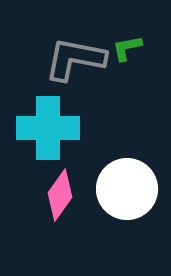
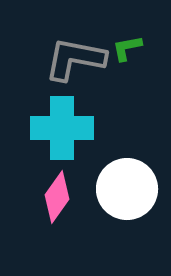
cyan cross: moved 14 px right
pink diamond: moved 3 px left, 2 px down
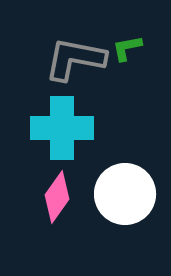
white circle: moved 2 px left, 5 px down
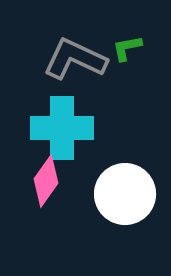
gray L-shape: rotated 14 degrees clockwise
pink diamond: moved 11 px left, 16 px up
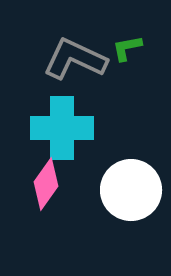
pink diamond: moved 3 px down
white circle: moved 6 px right, 4 px up
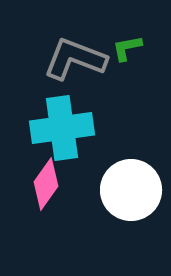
gray L-shape: rotated 4 degrees counterclockwise
cyan cross: rotated 8 degrees counterclockwise
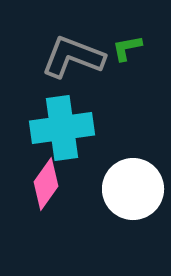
gray L-shape: moved 2 px left, 2 px up
white circle: moved 2 px right, 1 px up
